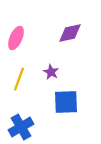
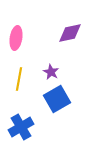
pink ellipse: rotated 15 degrees counterclockwise
yellow line: rotated 10 degrees counterclockwise
blue square: moved 9 px left, 3 px up; rotated 28 degrees counterclockwise
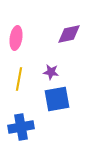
purple diamond: moved 1 px left, 1 px down
purple star: rotated 21 degrees counterclockwise
blue square: rotated 20 degrees clockwise
blue cross: rotated 20 degrees clockwise
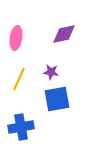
purple diamond: moved 5 px left
yellow line: rotated 15 degrees clockwise
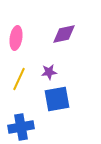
purple star: moved 2 px left; rotated 14 degrees counterclockwise
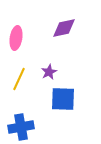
purple diamond: moved 6 px up
purple star: rotated 21 degrees counterclockwise
blue square: moved 6 px right; rotated 12 degrees clockwise
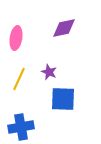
purple star: rotated 21 degrees counterclockwise
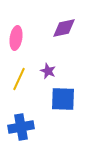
purple star: moved 1 px left, 1 px up
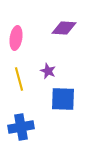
purple diamond: rotated 15 degrees clockwise
yellow line: rotated 40 degrees counterclockwise
